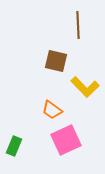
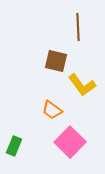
brown line: moved 2 px down
yellow L-shape: moved 3 px left, 2 px up; rotated 8 degrees clockwise
pink square: moved 4 px right, 2 px down; rotated 20 degrees counterclockwise
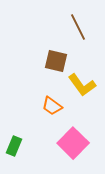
brown line: rotated 24 degrees counterclockwise
orange trapezoid: moved 4 px up
pink square: moved 3 px right, 1 px down
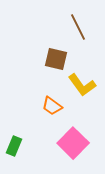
brown square: moved 2 px up
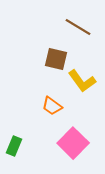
brown line: rotated 32 degrees counterclockwise
yellow L-shape: moved 4 px up
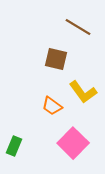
yellow L-shape: moved 1 px right, 11 px down
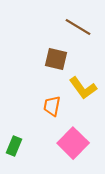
yellow L-shape: moved 4 px up
orange trapezoid: rotated 65 degrees clockwise
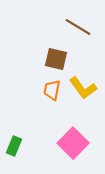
orange trapezoid: moved 16 px up
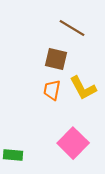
brown line: moved 6 px left, 1 px down
yellow L-shape: rotated 8 degrees clockwise
green rectangle: moved 1 px left, 9 px down; rotated 72 degrees clockwise
